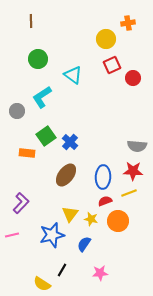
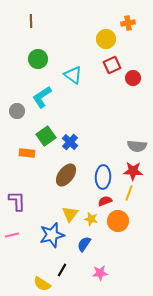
yellow line: rotated 49 degrees counterclockwise
purple L-shape: moved 4 px left, 2 px up; rotated 45 degrees counterclockwise
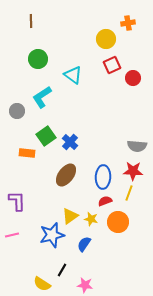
yellow triangle: moved 2 px down; rotated 18 degrees clockwise
orange circle: moved 1 px down
pink star: moved 15 px left, 12 px down; rotated 14 degrees clockwise
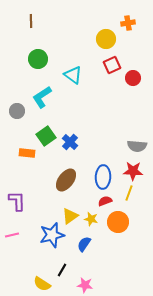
brown ellipse: moved 5 px down
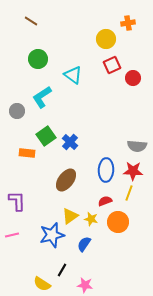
brown line: rotated 56 degrees counterclockwise
blue ellipse: moved 3 px right, 7 px up
